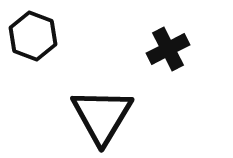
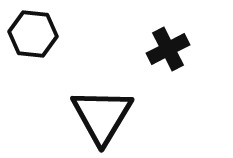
black hexagon: moved 2 px up; rotated 15 degrees counterclockwise
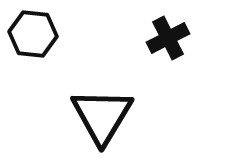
black cross: moved 11 px up
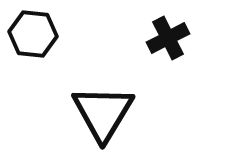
black triangle: moved 1 px right, 3 px up
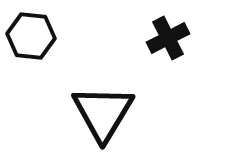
black hexagon: moved 2 px left, 2 px down
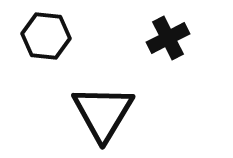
black hexagon: moved 15 px right
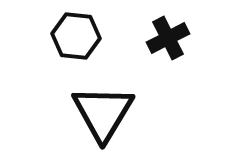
black hexagon: moved 30 px right
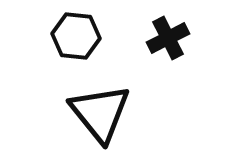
black triangle: moved 3 px left; rotated 10 degrees counterclockwise
